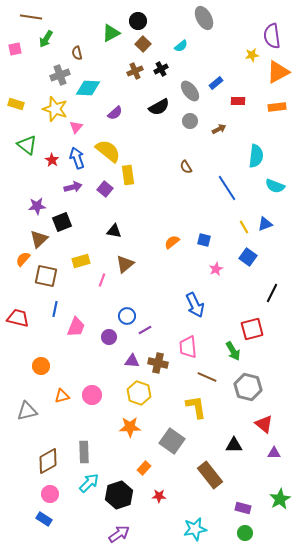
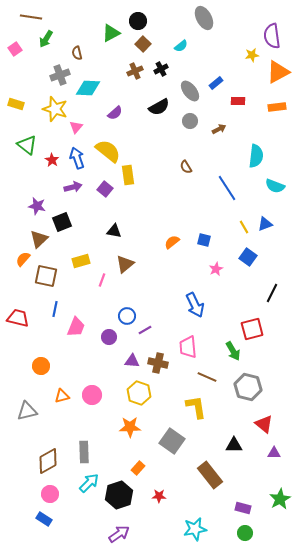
pink square at (15, 49): rotated 24 degrees counterclockwise
purple star at (37, 206): rotated 18 degrees clockwise
orange rectangle at (144, 468): moved 6 px left
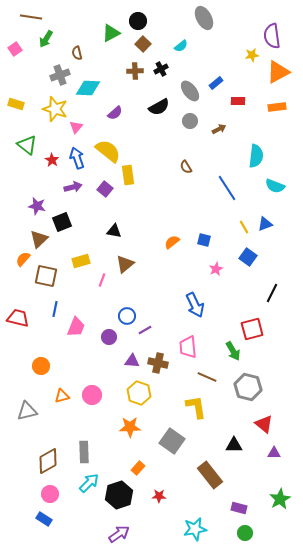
brown cross at (135, 71): rotated 21 degrees clockwise
purple rectangle at (243, 508): moved 4 px left
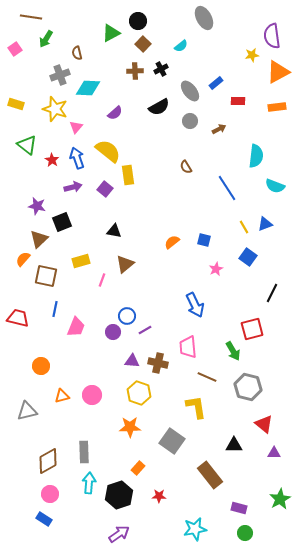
purple circle at (109, 337): moved 4 px right, 5 px up
cyan arrow at (89, 483): rotated 40 degrees counterclockwise
